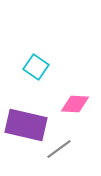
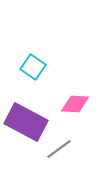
cyan square: moved 3 px left
purple rectangle: moved 3 px up; rotated 15 degrees clockwise
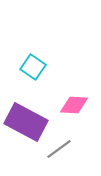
pink diamond: moved 1 px left, 1 px down
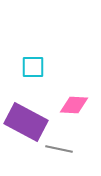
cyan square: rotated 35 degrees counterclockwise
gray line: rotated 48 degrees clockwise
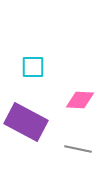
pink diamond: moved 6 px right, 5 px up
gray line: moved 19 px right
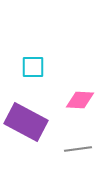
gray line: rotated 20 degrees counterclockwise
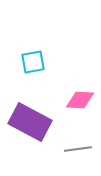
cyan square: moved 5 px up; rotated 10 degrees counterclockwise
purple rectangle: moved 4 px right
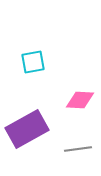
purple rectangle: moved 3 px left, 7 px down; rotated 57 degrees counterclockwise
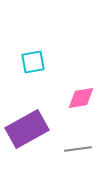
pink diamond: moved 1 px right, 2 px up; rotated 12 degrees counterclockwise
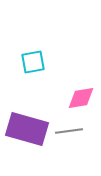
purple rectangle: rotated 45 degrees clockwise
gray line: moved 9 px left, 18 px up
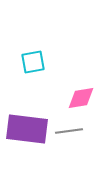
purple rectangle: rotated 9 degrees counterclockwise
